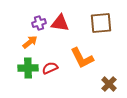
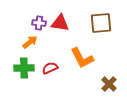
purple cross: rotated 24 degrees clockwise
green cross: moved 4 px left
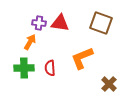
brown square: rotated 25 degrees clockwise
orange arrow: rotated 21 degrees counterclockwise
orange L-shape: rotated 95 degrees clockwise
red semicircle: rotated 70 degrees counterclockwise
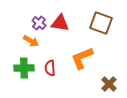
purple cross: rotated 32 degrees clockwise
orange arrow: moved 1 px right, 1 px up; rotated 91 degrees clockwise
